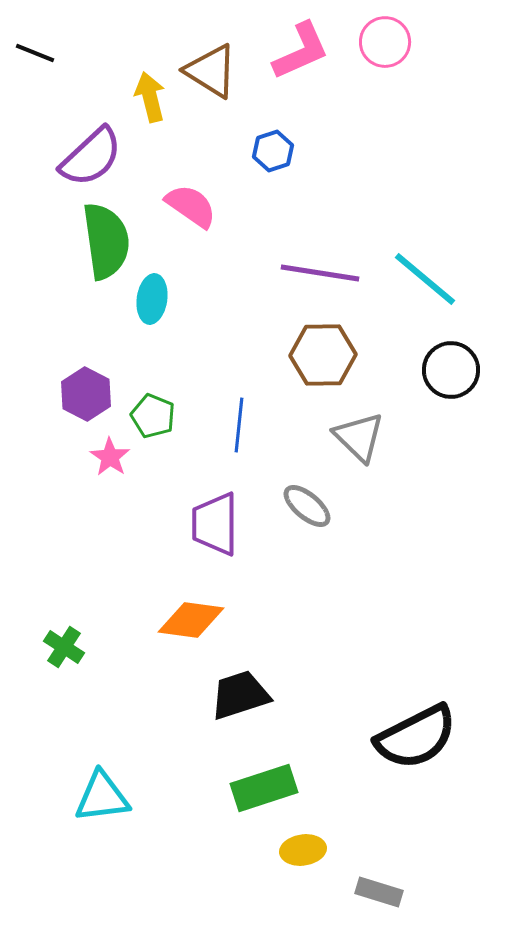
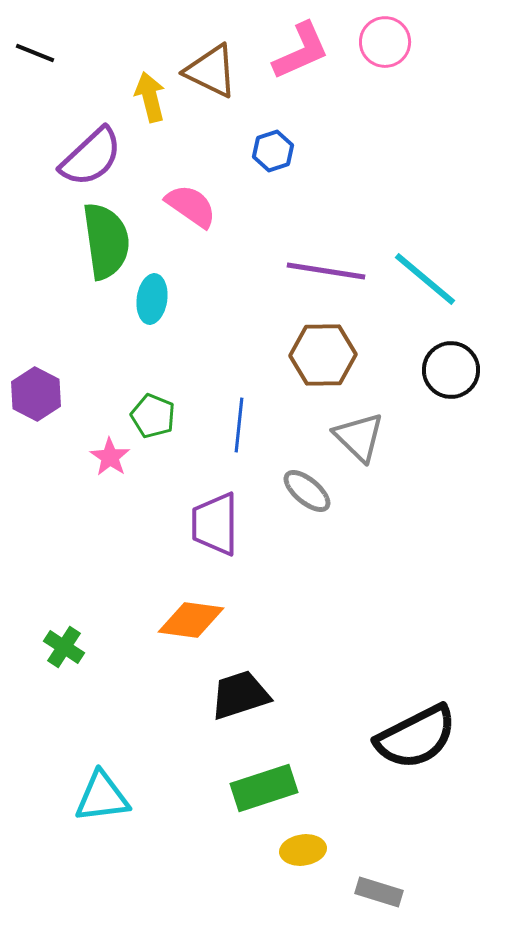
brown triangle: rotated 6 degrees counterclockwise
purple line: moved 6 px right, 2 px up
purple hexagon: moved 50 px left
gray ellipse: moved 15 px up
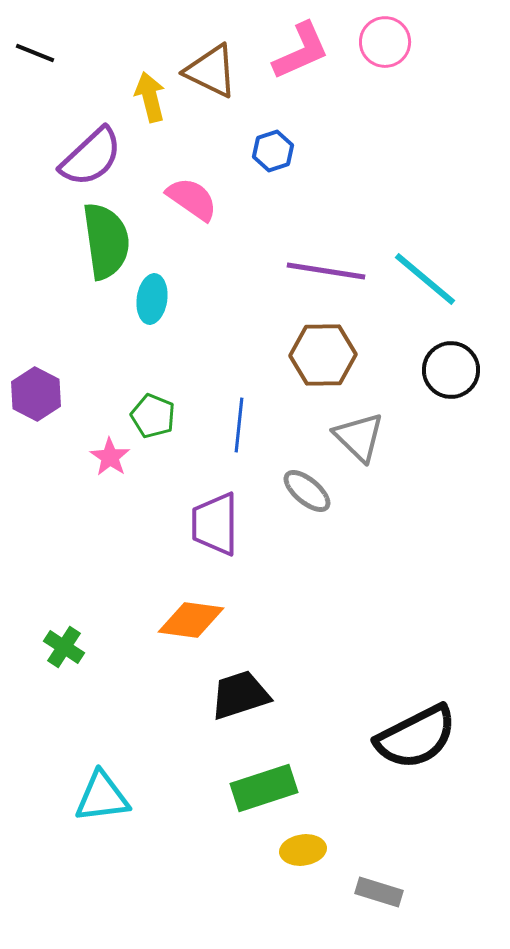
pink semicircle: moved 1 px right, 7 px up
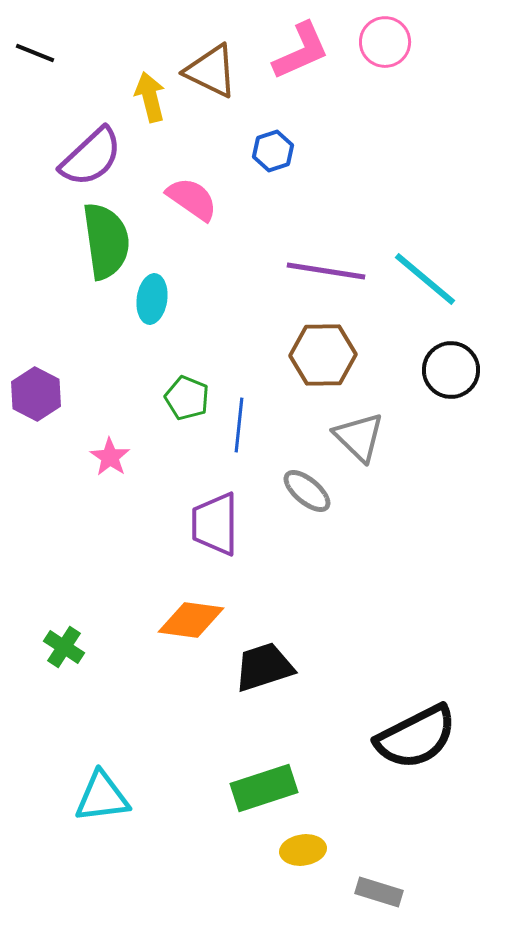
green pentagon: moved 34 px right, 18 px up
black trapezoid: moved 24 px right, 28 px up
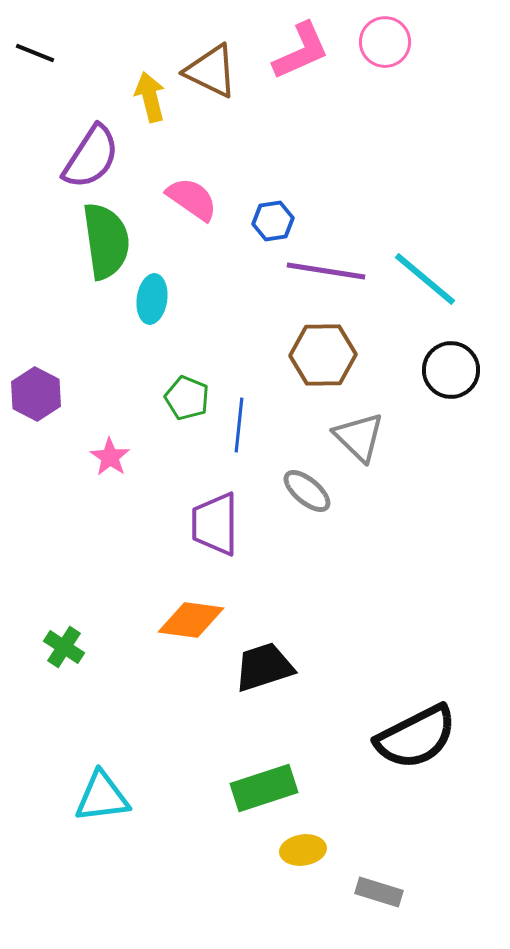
blue hexagon: moved 70 px down; rotated 9 degrees clockwise
purple semicircle: rotated 14 degrees counterclockwise
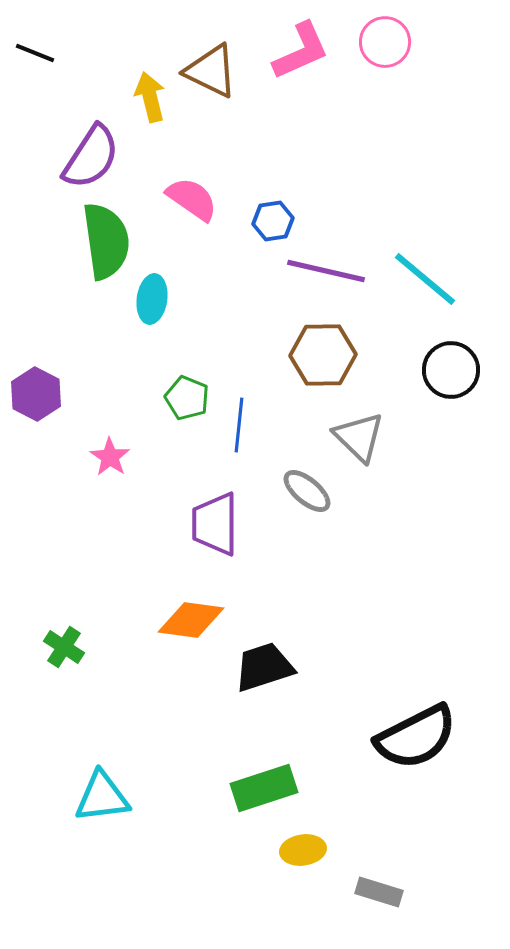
purple line: rotated 4 degrees clockwise
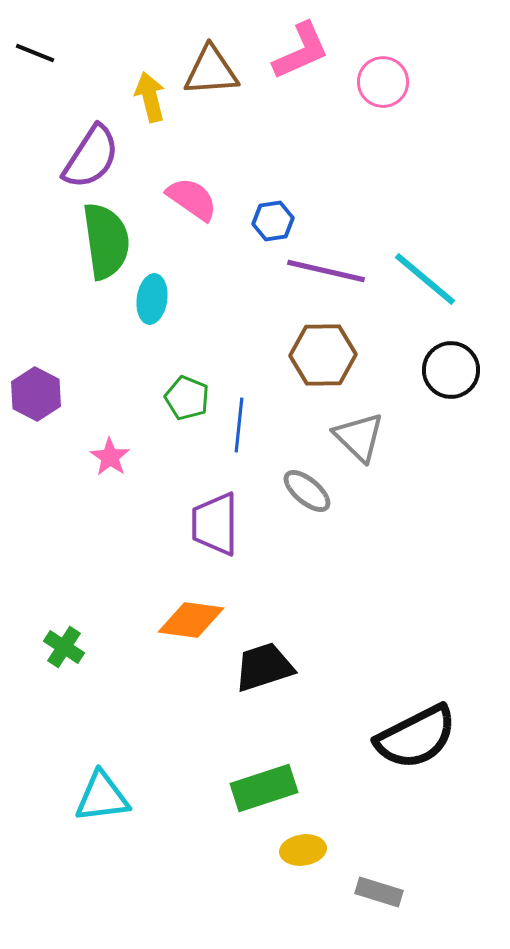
pink circle: moved 2 px left, 40 px down
brown triangle: rotated 30 degrees counterclockwise
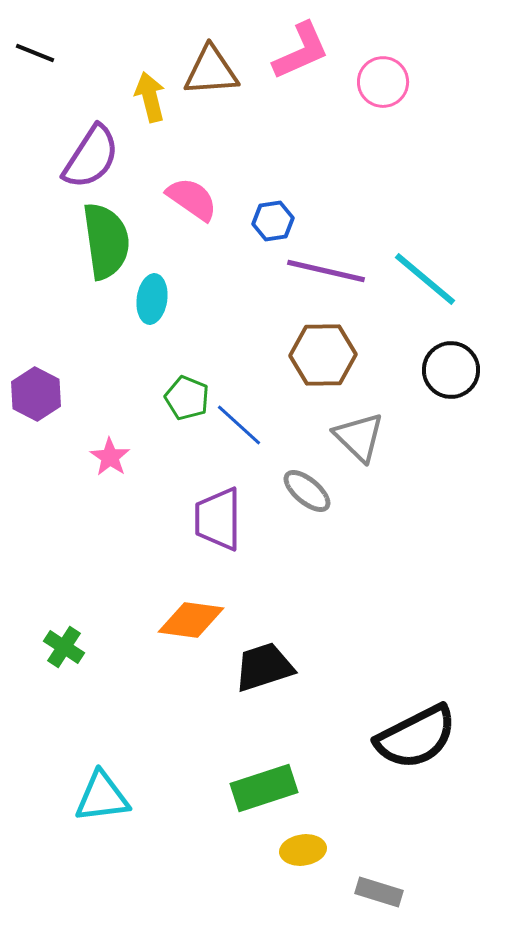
blue line: rotated 54 degrees counterclockwise
purple trapezoid: moved 3 px right, 5 px up
